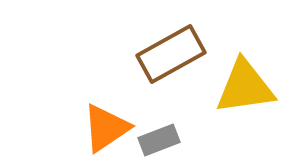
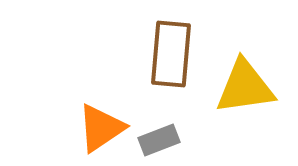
brown rectangle: rotated 56 degrees counterclockwise
orange triangle: moved 5 px left
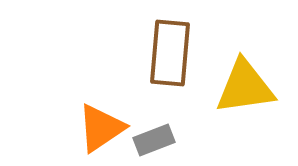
brown rectangle: moved 1 px left, 1 px up
gray rectangle: moved 5 px left
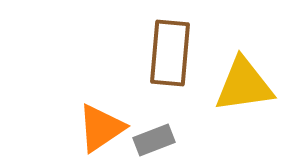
yellow triangle: moved 1 px left, 2 px up
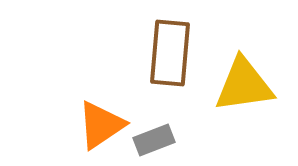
orange triangle: moved 3 px up
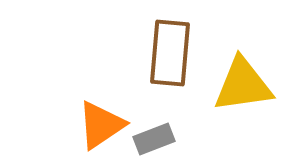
yellow triangle: moved 1 px left
gray rectangle: moved 1 px up
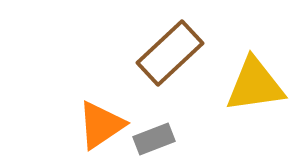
brown rectangle: rotated 42 degrees clockwise
yellow triangle: moved 12 px right
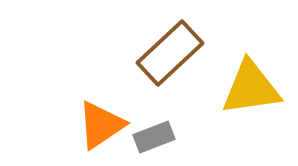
yellow triangle: moved 4 px left, 3 px down
gray rectangle: moved 2 px up
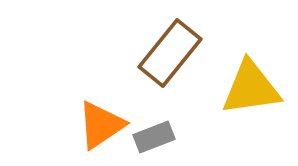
brown rectangle: rotated 8 degrees counterclockwise
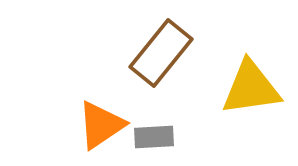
brown rectangle: moved 9 px left
gray rectangle: rotated 18 degrees clockwise
